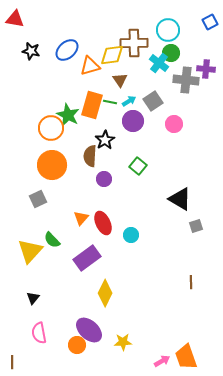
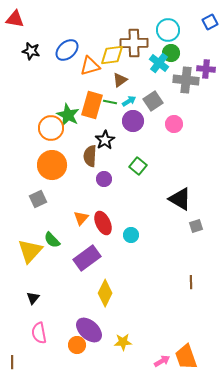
brown triangle at (120, 80): rotated 28 degrees clockwise
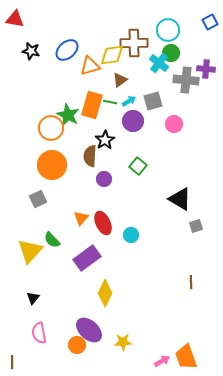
gray square at (153, 101): rotated 18 degrees clockwise
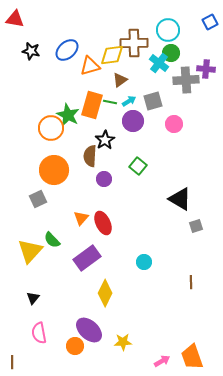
gray cross at (186, 80): rotated 10 degrees counterclockwise
orange circle at (52, 165): moved 2 px right, 5 px down
cyan circle at (131, 235): moved 13 px right, 27 px down
orange circle at (77, 345): moved 2 px left, 1 px down
orange trapezoid at (186, 357): moved 6 px right
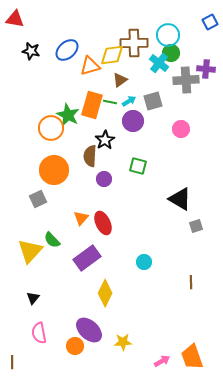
cyan circle at (168, 30): moved 5 px down
pink circle at (174, 124): moved 7 px right, 5 px down
green square at (138, 166): rotated 24 degrees counterclockwise
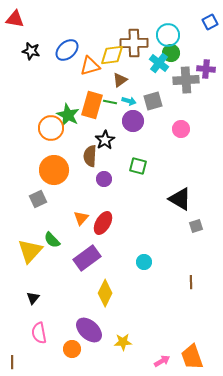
cyan arrow at (129, 101): rotated 48 degrees clockwise
red ellipse at (103, 223): rotated 55 degrees clockwise
orange circle at (75, 346): moved 3 px left, 3 px down
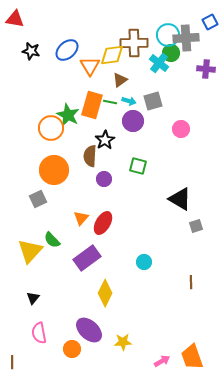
orange triangle at (90, 66): rotated 45 degrees counterclockwise
gray cross at (186, 80): moved 42 px up
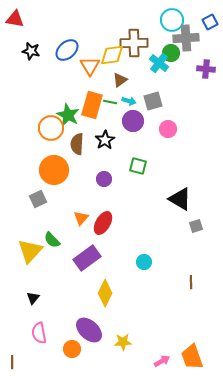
cyan circle at (168, 35): moved 4 px right, 15 px up
pink circle at (181, 129): moved 13 px left
brown semicircle at (90, 156): moved 13 px left, 12 px up
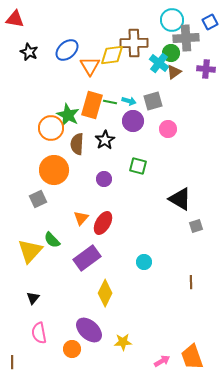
black star at (31, 51): moved 2 px left, 1 px down; rotated 12 degrees clockwise
brown triangle at (120, 80): moved 54 px right, 8 px up
